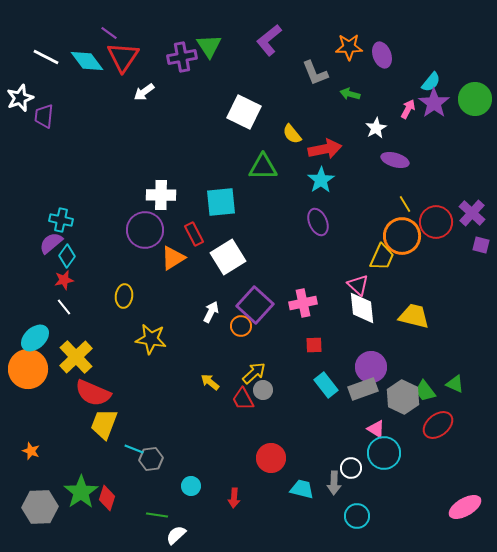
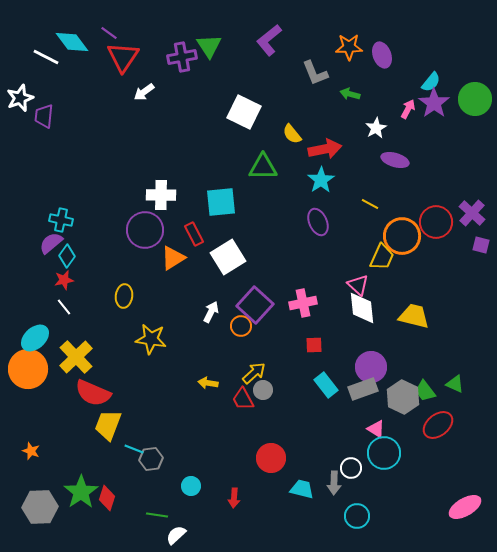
cyan diamond at (87, 61): moved 15 px left, 19 px up
yellow line at (405, 204): moved 35 px left; rotated 30 degrees counterclockwise
yellow arrow at (210, 382): moved 2 px left, 1 px down; rotated 30 degrees counterclockwise
yellow trapezoid at (104, 424): moved 4 px right, 1 px down
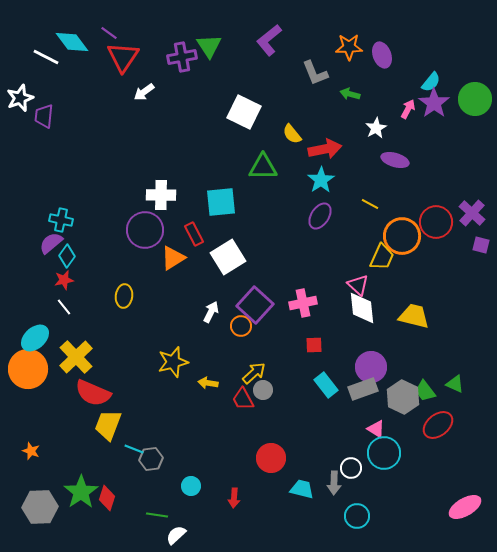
purple ellipse at (318, 222): moved 2 px right, 6 px up; rotated 56 degrees clockwise
yellow star at (151, 339): moved 22 px right, 23 px down; rotated 24 degrees counterclockwise
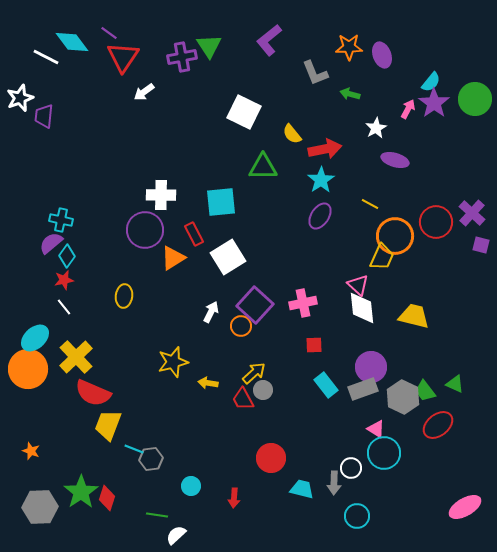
orange circle at (402, 236): moved 7 px left
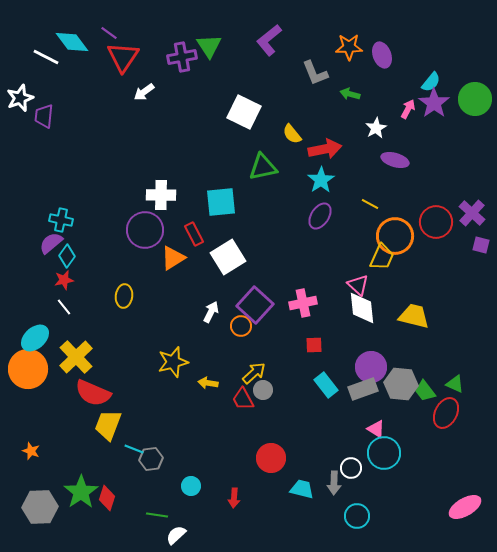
green triangle at (263, 167): rotated 12 degrees counterclockwise
gray hexagon at (403, 397): moved 2 px left, 13 px up; rotated 20 degrees counterclockwise
red ellipse at (438, 425): moved 8 px right, 12 px up; rotated 24 degrees counterclockwise
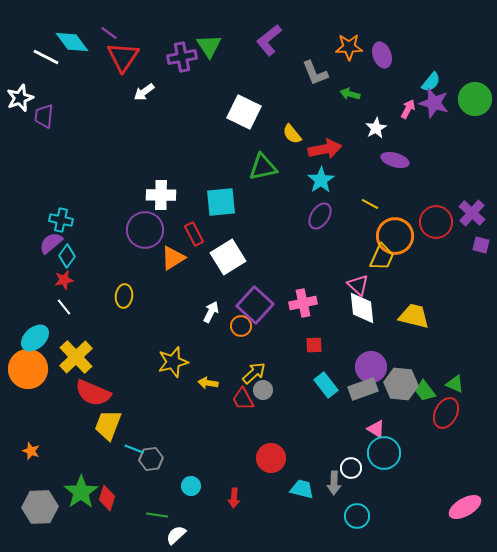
purple star at (434, 103): rotated 20 degrees counterclockwise
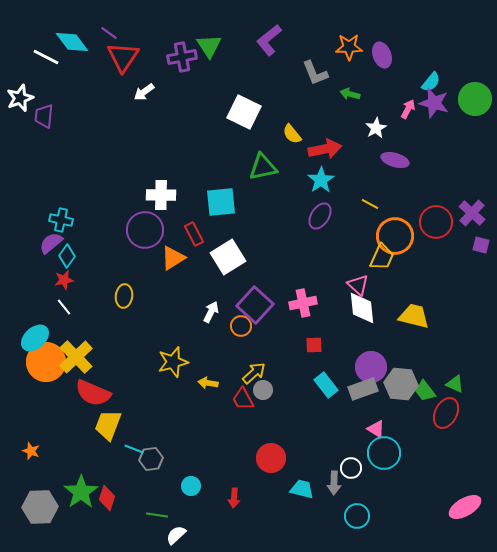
orange circle at (28, 369): moved 18 px right, 7 px up
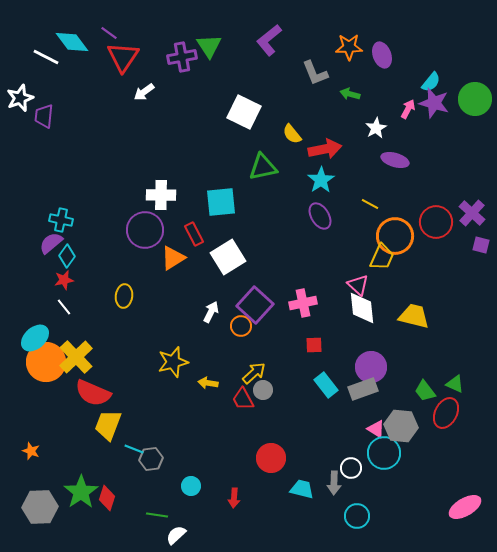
purple ellipse at (320, 216): rotated 64 degrees counterclockwise
gray hexagon at (401, 384): moved 42 px down
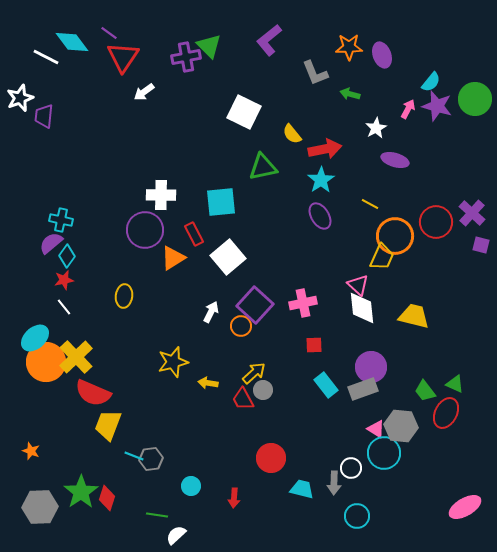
green triangle at (209, 46): rotated 12 degrees counterclockwise
purple cross at (182, 57): moved 4 px right
purple star at (434, 103): moved 3 px right, 3 px down
white square at (228, 257): rotated 8 degrees counterclockwise
cyan line at (134, 449): moved 7 px down
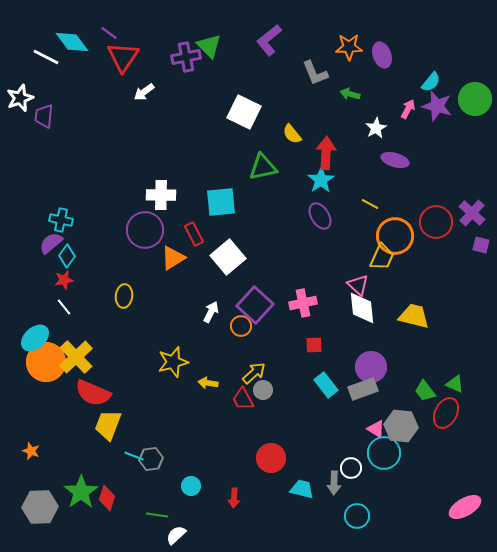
red arrow at (325, 149): moved 1 px right, 4 px down; rotated 76 degrees counterclockwise
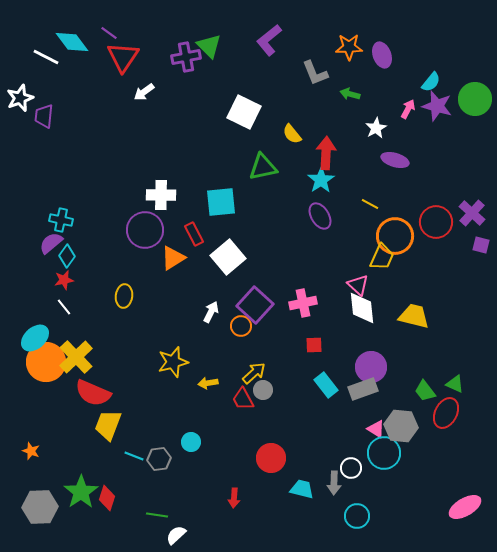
yellow arrow at (208, 383): rotated 18 degrees counterclockwise
gray hexagon at (151, 459): moved 8 px right
cyan circle at (191, 486): moved 44 px up
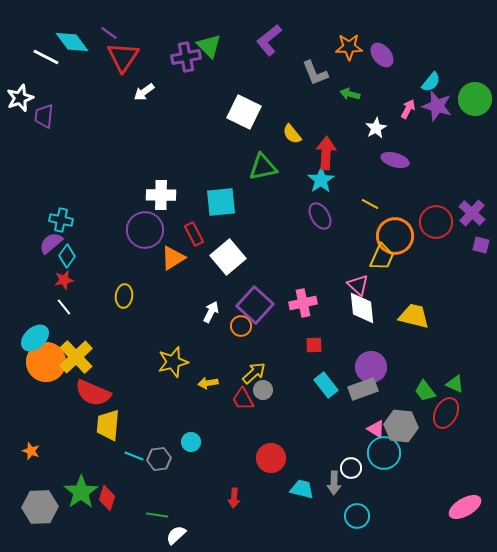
purple ellipse at (382, 55): rotated 20 degrees counterclockwise
yellow trapezoid at (108, 425): rotated 16 degrees counterclockwise
